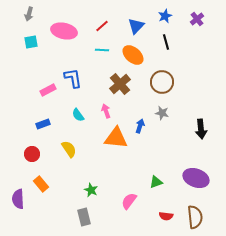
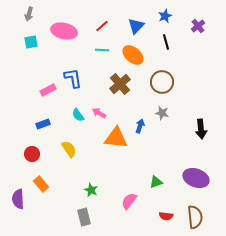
purple cross: moved 1 px right, 7 px down
pink arrow: moved 7 px left, 2 px down; rotated 40 degrees counterclockwise
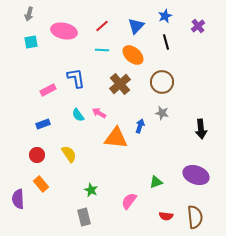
blue L-shape: moved 3 px right
yellow semicircle: moved 5 px down
red circle: moved 5 px right, 1 px down
purple ellipse: moved 3 px up
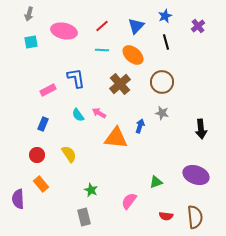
blue rectangle: rotated 48 degrees counterclockwise
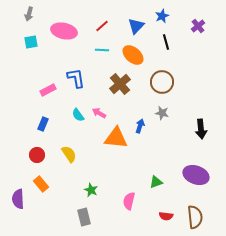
blue star: moved 3 px left
pink semicircle: rotated 24 degrees counterclockwise
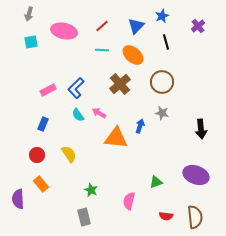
blue L-shape: moved 10 px down; rotated 125 degrees counterclockwise
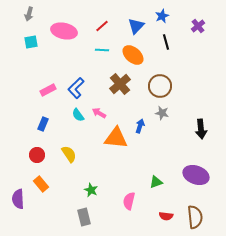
brown circle: moved 2 px left, 4 px down
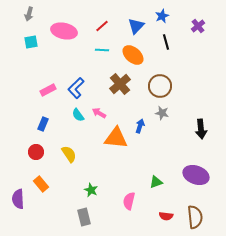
red circle: moved 1 px left, 3 px up
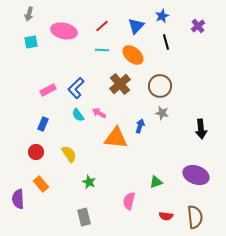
green star: moved 2 px left, 8 px up
